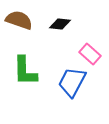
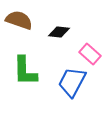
black diamond: moved 1 px left, 8 px down
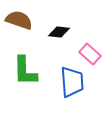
blue trapezoid: rotated 148 degrees clockwise
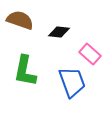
brown semicircle: moved 1 px right
green L-shape: rotated 12 degrees clockwise
blue trapezoid: rotated 16 degrees counterclockwise
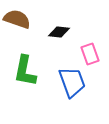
brown semicircle: moved 3 px left, 1 px up
pink rectangle: rotated 30 degrees clockwise
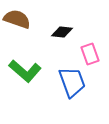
black diamond: moved 3 px right
green L-shape: rotated 60 degrees counterclockwise
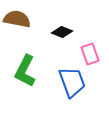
brown semicircle: rotated 8 degrees counterclockwise
black diamond: rotated 15 degrees clockwise
green L-shape: rotated 76 degrees clockwise
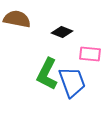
pink rectangle: rotated 65 degrees counterclockwise
green L-shape: moved 22 px right, 3 px down
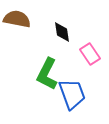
black diamond: rotated 60 degrees clockwise
pink rectangle: rotated 50 degrees clockwise
blue trapezoid: moved 12 px down
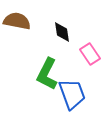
brown semicircle: moved 2 px down
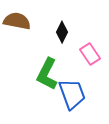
black diamond: rotated 35 degrees clockwise
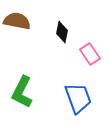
black diamond: rotated 15 degrees counterclockwise
green L-shape: moved 25 px left, 18 px down
blue trapezoid: moved 6 px right, 4 px down
